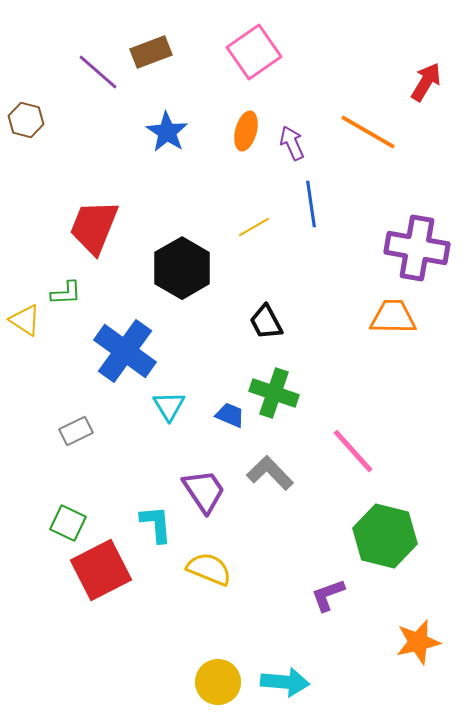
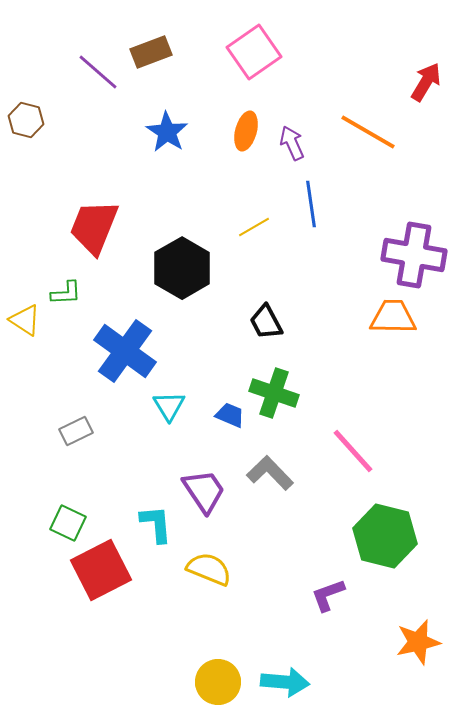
purple cross: moved 3 px left, 7 px down
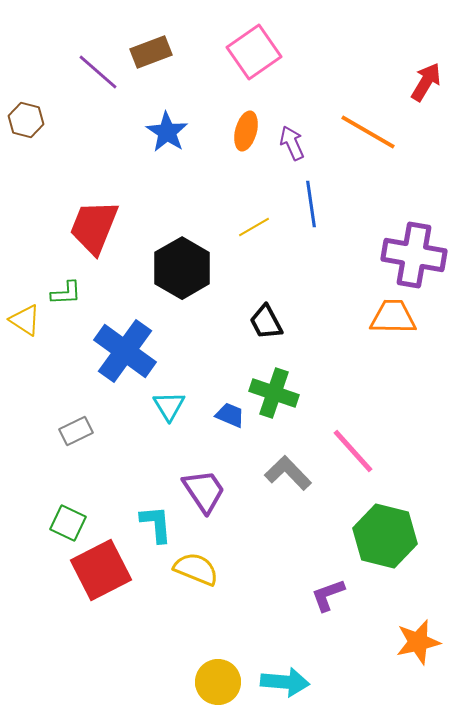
gray L-shape: moved 18 px right
yellow semicircle: moved 13 px left
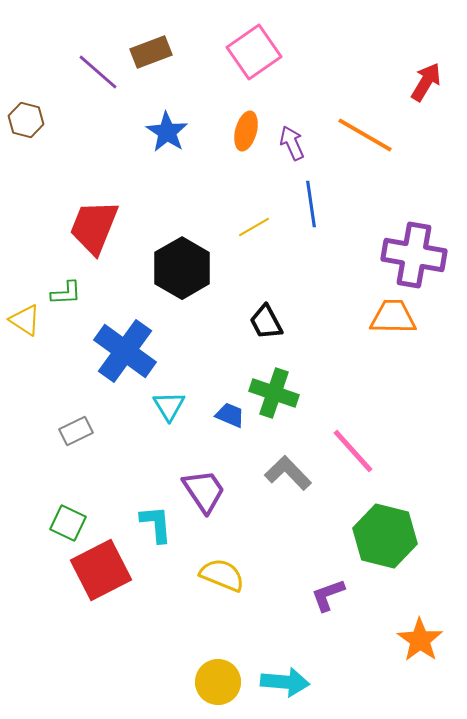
orange line: moved 3 px left, 3 px down
yellow semicircle: moved 26 px right, 6 px down
orange star: moved 2 px right, 2 px up; rotated 24 degrees counterclockwise
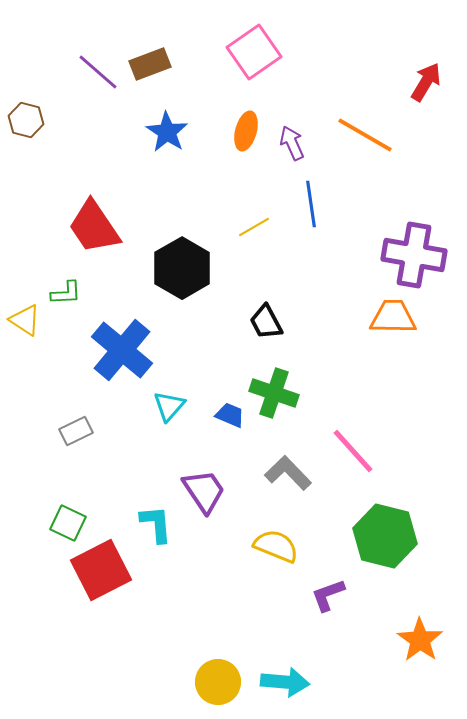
brown rectangle: moved 1 px left, 12 px down
red trapezoid: rotated 56 degrees counterclockwise
blue cross: moved 3 px left, 1 px up; rotated 4 degrees clockwise
cyan triangle: rotated 12 degrees clockwise
yellow semicircle: moved 54 px right, 29 px up
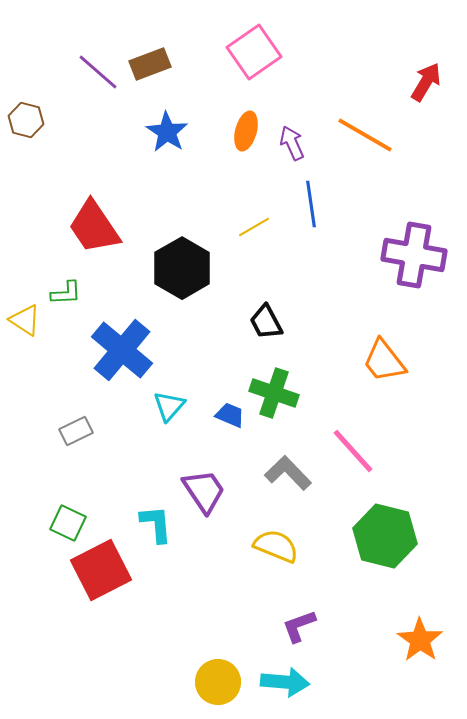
orange trapezoid: moved 9 px left, 44 px down; rotated 129 degrees counterclockwise
purple L-shape: moved 29 px left, 31 px down
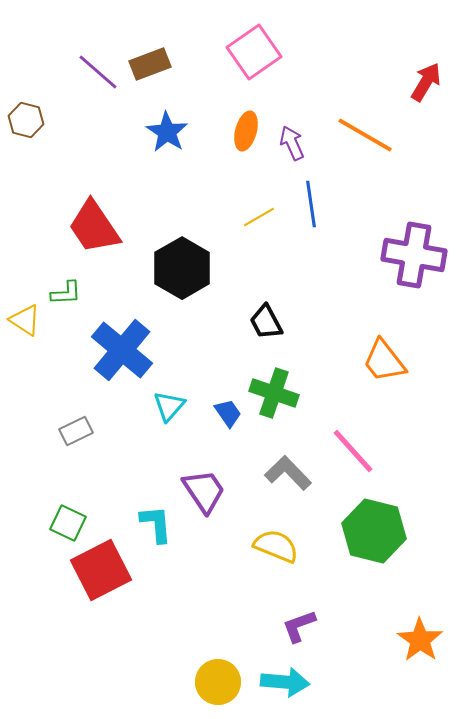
yellow line: moved 5 px right, 10 px up
blue trapezoid: moved 2 px left, 2 px up; rotated 32 degrees clockwise
green hexagon: moved 11 px left, 5 px up
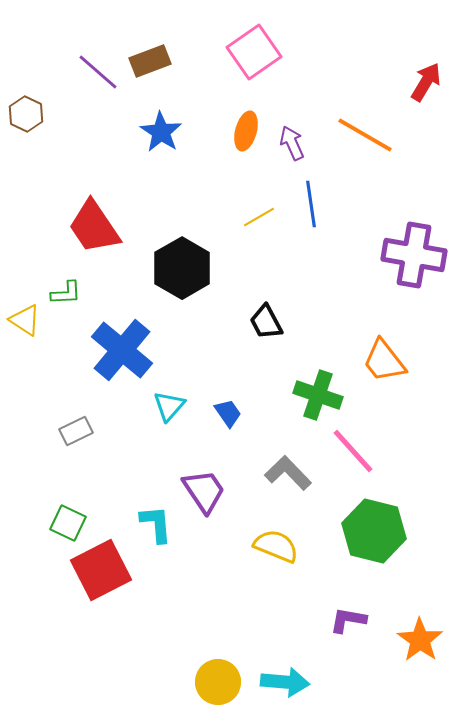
brown rectangle: moved 3 px up
brown hexagon: moved 6 px up; rotated 12 degrees clockwise
blue star: moved 6 px left
green cross: moved 44 px right, 2 px down
purple L-shape: moved 49 px right, 6 px up; rotated 30 degrees clockwise
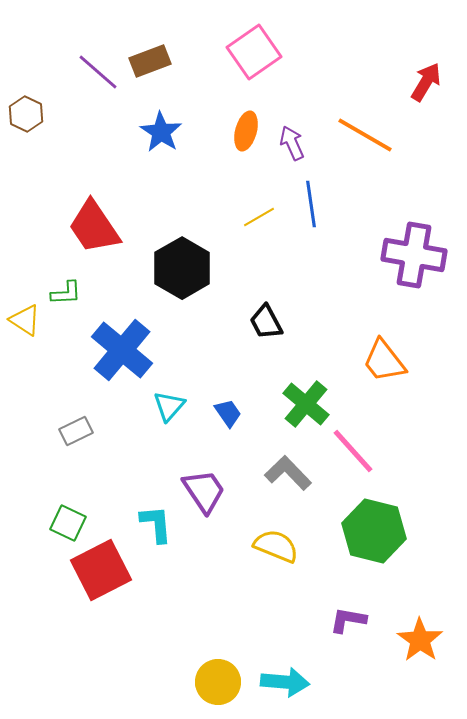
green cross: moved 12 px left, 9 px down; rotated 21 degrees clockwise
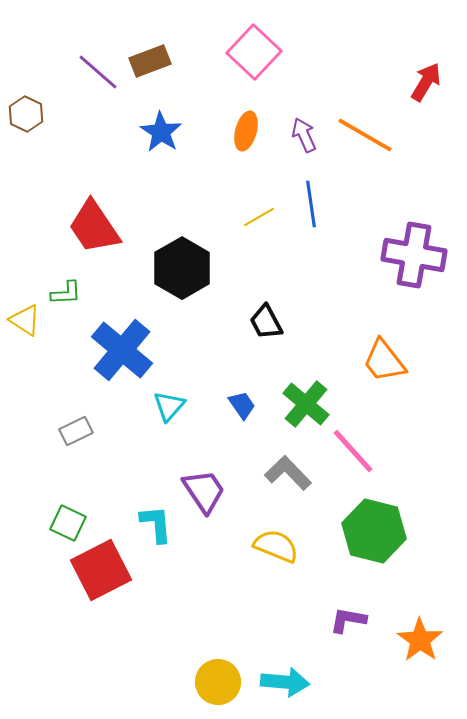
pink square: rotated 12 degrees counterclockwise
purple arrow: moved 12 px right, 8 px up
blue trapezoid: moved 14 px right, 8 px up
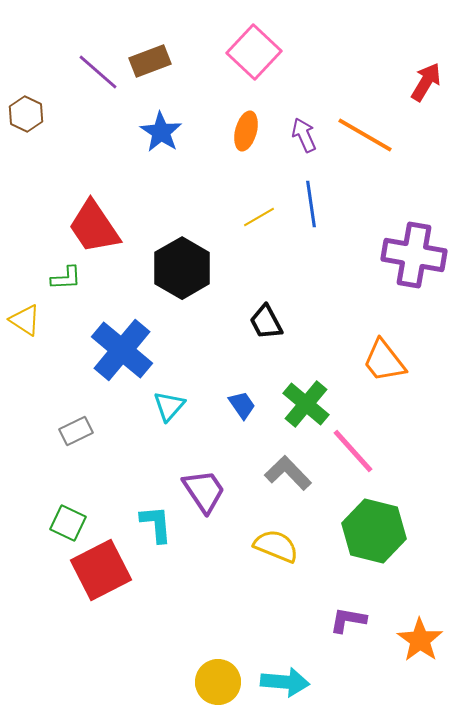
green L-shape: moved 15 px up
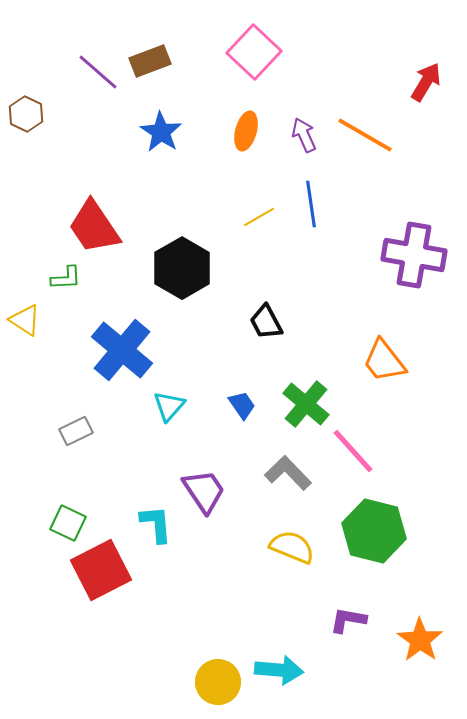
yellow semicircle: moved 16 px right, 1 px down
cyan arrow: moved 6 px left, 12 px up
